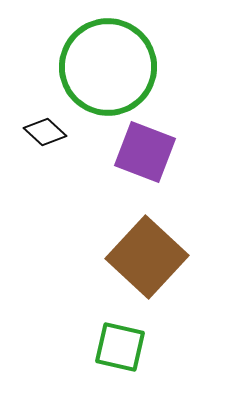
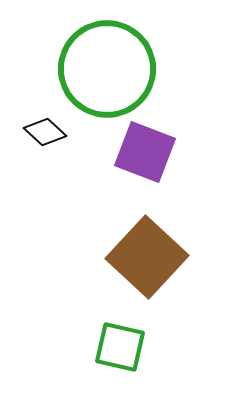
green circle: moved 1 px left, 2 px down
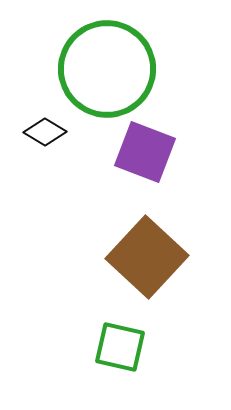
black diamond: rotated 12 degrees counterclockwise
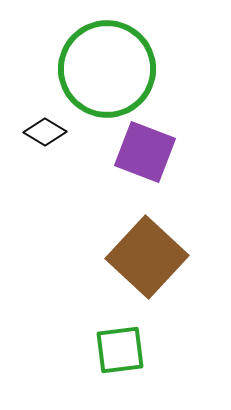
green square: moved 3 px down; rotated 20 degrees counterclockwise
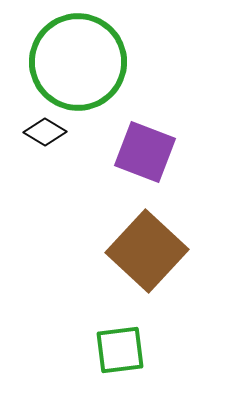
green circle: moved 29 px left, 7 px up
brown square: moved 6 px up
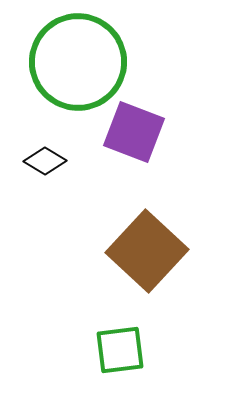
black diamond: moved 29 px down
purple square: moved 11 px left, 20 px up
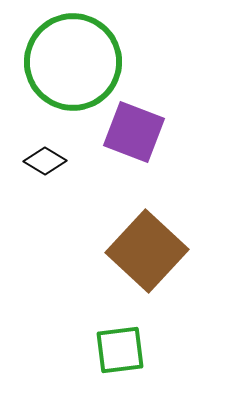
green circle: moved 5 px left
